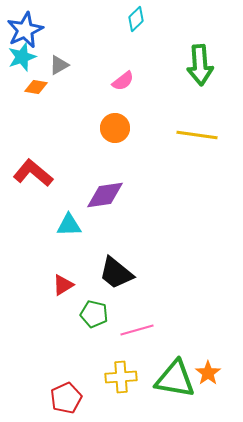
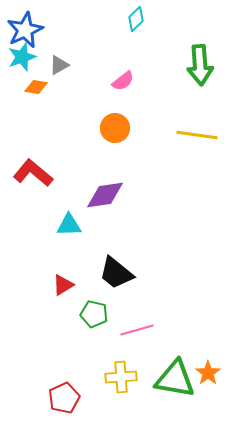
red pentagon: moved 2 px left
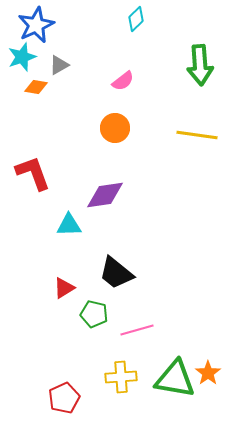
blue star: moved 11 px right, 5 px up
red L-shape: rotated 30 degrees clockwise
red triangle: moved 1 px right, 3 px down
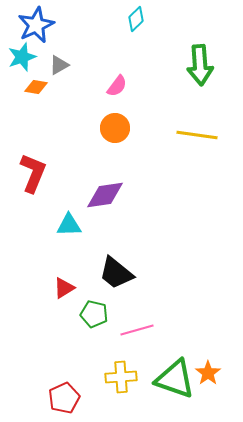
pink semicircle: moved 6 px left, 5 px down; rotated 15 degrees counterclockwise
red L-shape: rotated 42 degrees clockwise
green triangle: rotated 9 degrees clockwise
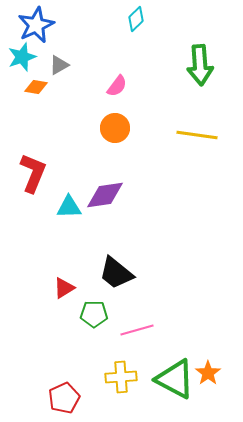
cyan triangle: moved 18 px up
green pentagon: rotated 12 degrees counterclockwise
green triangle: rotated 9 degrees clockwise
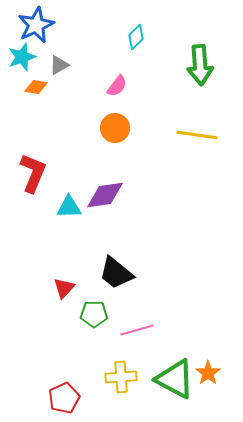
cyan diamond: moved 18 px down
red triangle: rotated 15 degrees counterclockwise
